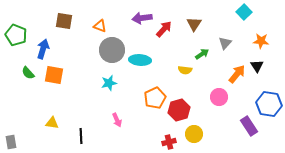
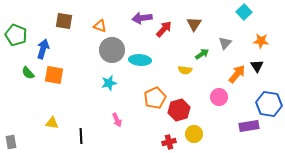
purple rectangle: rotated 66 degrees counterclockwise
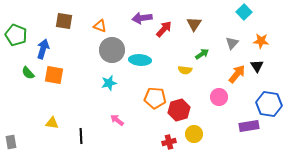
gray triangle: moved 7 px right
orange pentagon: rotated 30 degrees clockwise
pink arrow: rotated 152 degrees clockwise
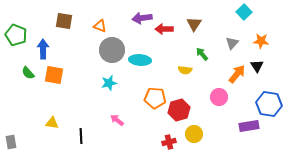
red arrow: rotated 132 degrees counterclockwise
blue arrow: rotated 18 degrees counterclockwise
green arrow: rotated 96 degrees counterclockwise
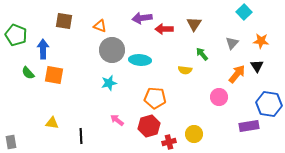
red hexagon: moved 30 px left, 16 px down
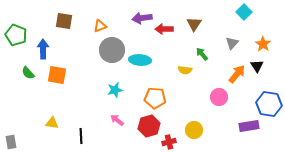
orange triangle: rotated 40 degrees counterclockwise
orange star: moved 2 px right, 3 px down; rotated 28 degrees clockwise
orange square: moved 3 px right
cyan star: moved 6 px right, 7 px down
yellow circle: moved 4 px up
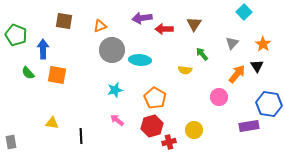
orange pentagon: rotated 25 degrees clockwise
red hexagon: moved 3 px right
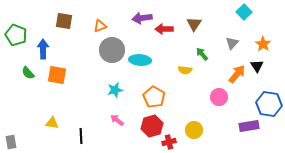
orange pentagon: moved 1 px left, 1 px up
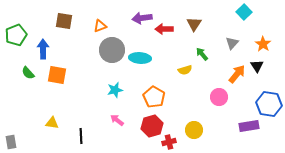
green pentagon: rotated 30 degrees clockwise
cyan ellipse: moved 2 px up
yellow semicircle: rotated 24 degrees counterclockwise
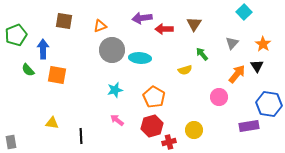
green semicircle: moved 3 px up
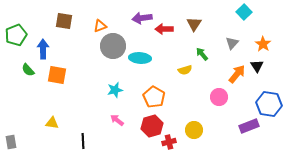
gray circle: moved 1 px right, 4 px up
purple rectangle: rotated 12 degrees counterclockwise
black line: moved 2 px right, 5 px down
